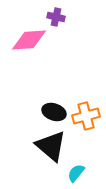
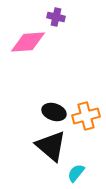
pink diamond: moved 1 px left, 2 px down
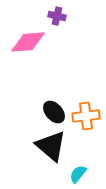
purple cross: moved 1 px right, 1 px up
black ellipse: rotated 30 degrees clockwise
orange cross: rotated 8 degrees clockwise
cyan semicircle: moved 2 px right, 1 px down
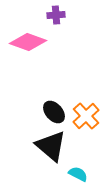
purple cross: moved 1 px left, 1 px up; rotated 18 degrees counterclockwise
pink diamond: rotated 24 degrees clockwise
orange cross: rotated 36 degrees counterclockwise
cyan semicircle: rotated 78 degrees clockwise
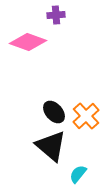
cyan semicircle: rotated 78 degrees counterclockwise
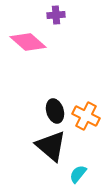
pink diamond: rotated 21 degrees clockwise
black ellipse: moved 1 px right, 1 px up; rotated 25 degrees clockwise
orange cross: rotated 20 degrees counterclockwise
